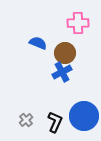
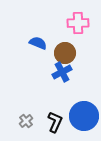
gray cross: moved 1 px down
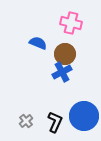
pink cross: moved 7 px left; rotated 15 degrees clockwise
brown circle: moved 1 px down
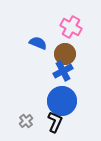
pink cross: moved 4 px down; rotated 15 degrees clockwise
blue cross: moved 1 px right, 1 px up
blue circle: moved 22 px left, 15 px up
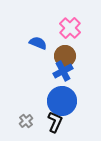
pink cross: moved 1 px left, 1 px down; rotated 15 degrees clockwise
brown circle: moved 2 px down
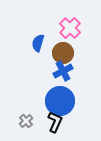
blue semicircle: rotated 96 degrees counterclockwise
brown circle: moved 2 px left, 3 px up
blue circle: moved 2 px left
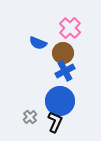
blue semicircle: rotated 84 degrees counterclockwise
blue cross: moved 2 px right
gray cross: moved 4 px right, 4 px up
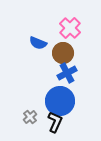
blue cross: moved 2 px right, 2 px down
